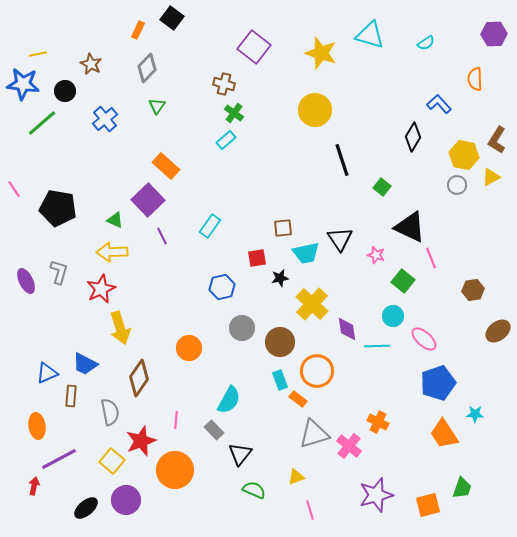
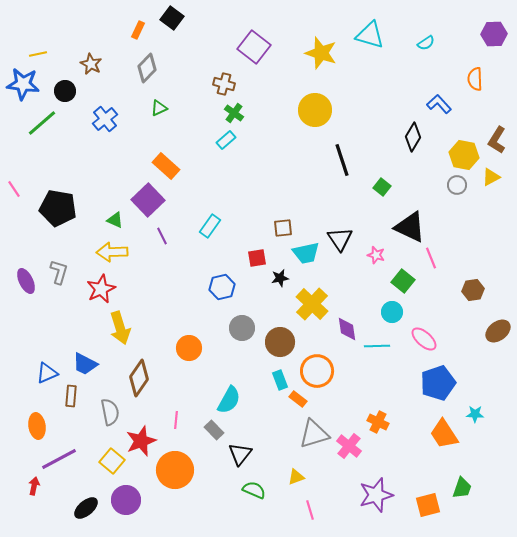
green triangle at (157, 106): moved 2 px right, 2 px down; rotated 30 degrees clockwise
cyan circle at (393, 316): moved 1 px left, 4 px up
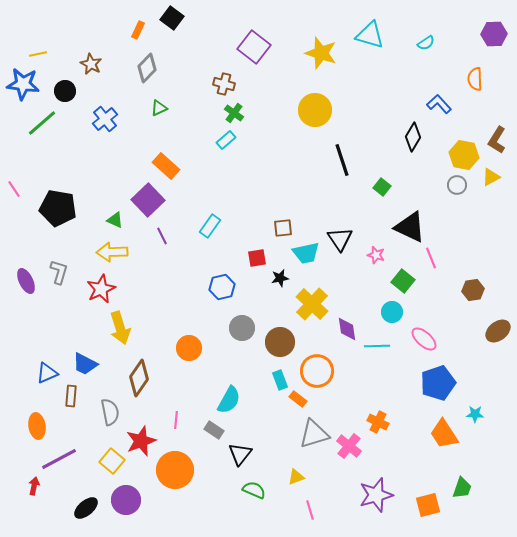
gray rectangle at (214, 430): rotated 12 degrees counterclockwise
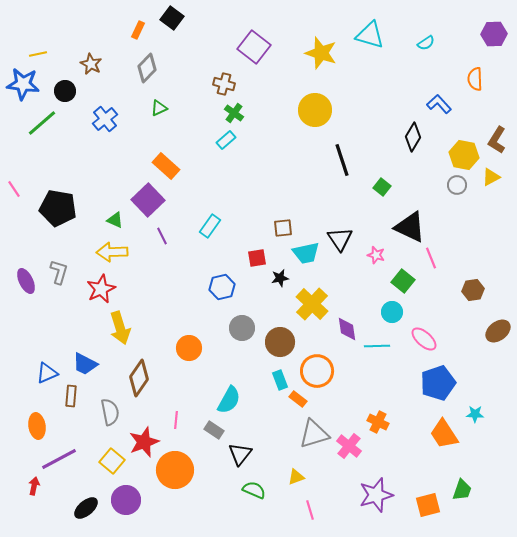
red star at (141, 441): moved 3 px right, 1 px down
green trapezoid at (462, 488): moved 2 px down
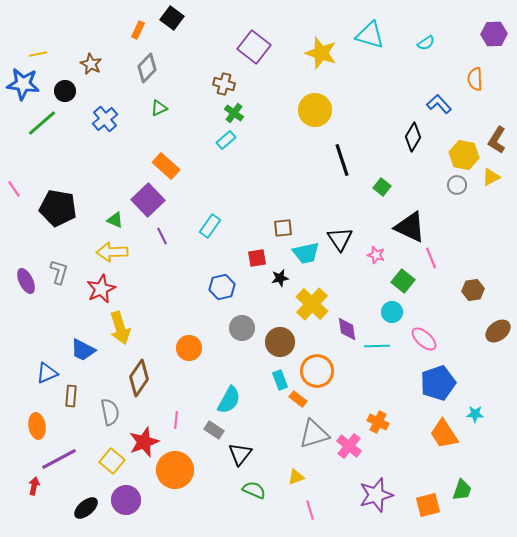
blue trapezoid at (85, 364): moved 2 px left, 14 px up
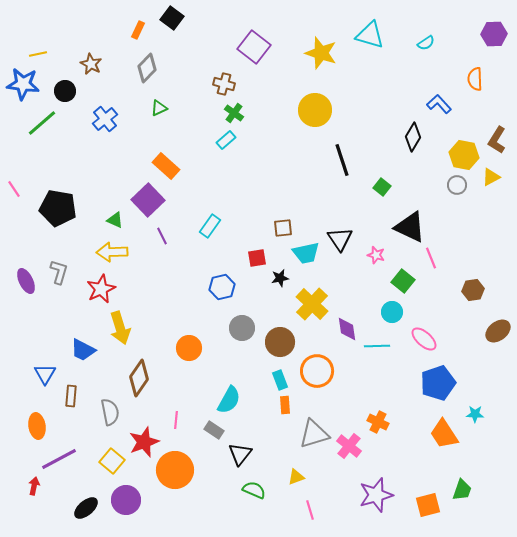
blue triangle at (47, 373): moved 2 px left, 1 px down; rotated 35 degrees counterclockwise
orange rectangle at (298, 399): moved 13 px left, 6 px down; rotated 48 degrees clockwise
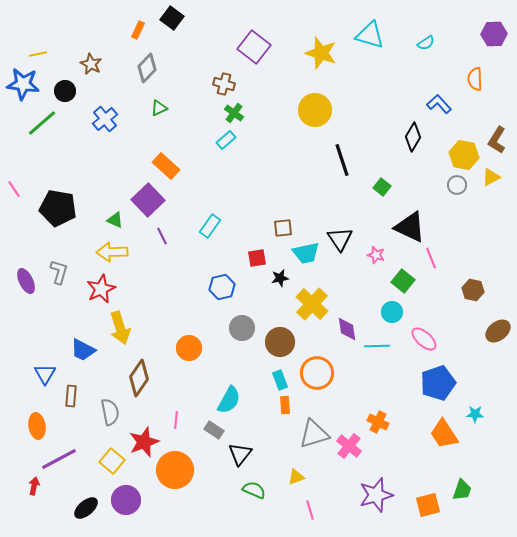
brown hexagon at (473, 290): rotated 20 degrees clockwise
orange circle at (317, 371): moved 2 px down
